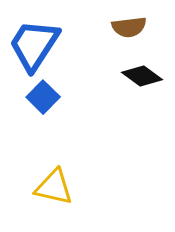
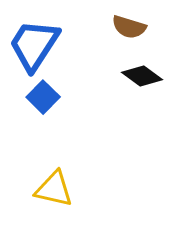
brown semicircle: rotated 24 degrees clockwise
yellow triangle: moved 2 px down
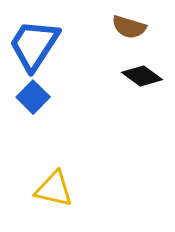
blue square: moved 10 px left
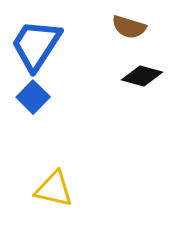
blue trapezoid: moved 2 px right
black diamond: rotated 21 degrees counterclockwise
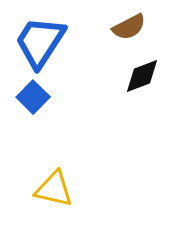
brown semicircle: rotated 44 degrees counterclockwise
blue trapezoid: moved 4 px right, 3 px up
black diamond: rotated 36 degrees counterclockwise
